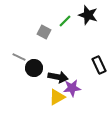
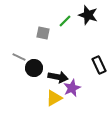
gray square: moved 1 px left, 1 px down; rotated 16 degrees counterclockwise
purple star: rotated 18 degrees counterclockwise
yellow triangle: moved 3 px left, 1 px down
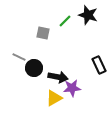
purple star: rotated 18 degrees clockwise
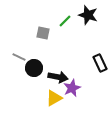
black rectangle: moved 1 px right, 2 px up
purple star: rotated 18 degrees counterclockwise
